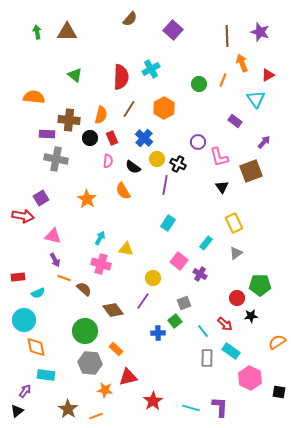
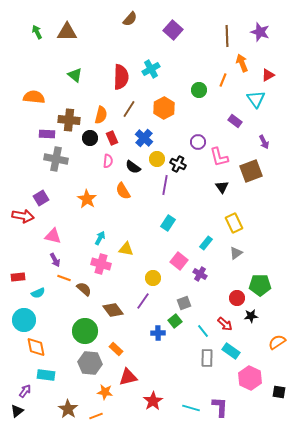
green arrow at (37, 32): rotated 16 degrees counterclockwise
green circle at (199, 84): moved 6 px down
purple arrow at (264, 142): rotated 112 degrees clockwise
orange star at (105, 390): moved 2 px down
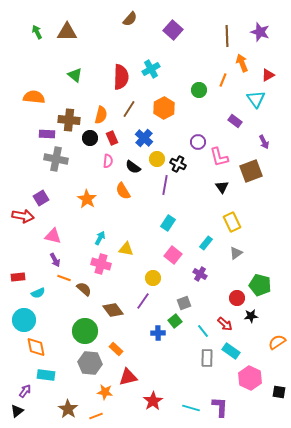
yellow rectangle at (234, 223): moved 2 px left, 1 px up
pink square at (179, 261): moved 6 px left, 6 px up
green pentagon at (260, 285): rotated 15 degrees clockwise
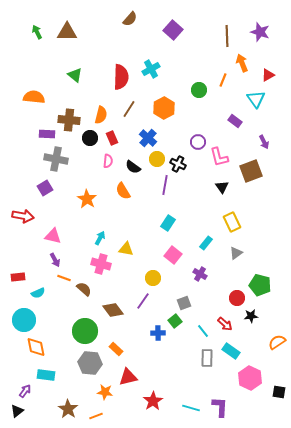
blue cross at (144, 138): moved 4 px right
purple square at (41, 198): moved 4 px right, 10 px up
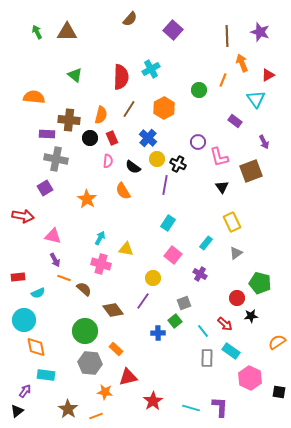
green pentagon at (260, 285): moved 2 px up
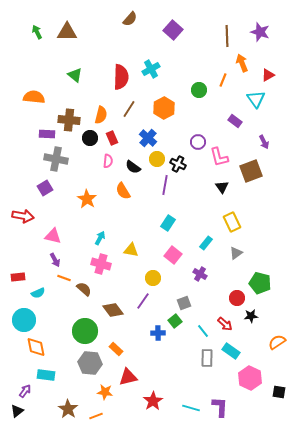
yellow triangle at (126, 249): moved 5 px right, 1 px down
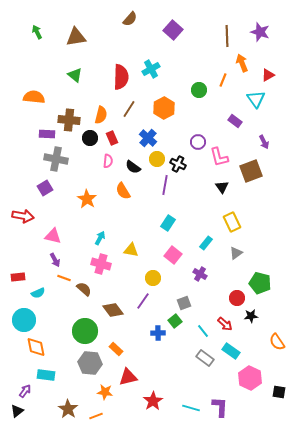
brown triangle at (67, 32): moved 9 px right, 5 px down; rotated 10 degrees counterclockwise
orange semicircle at (277, 342): rotated 90 degrees counterclockwise
gray rectangle at (207, 358): moved 2 px left; rotated 54 degrees counterclockwise
